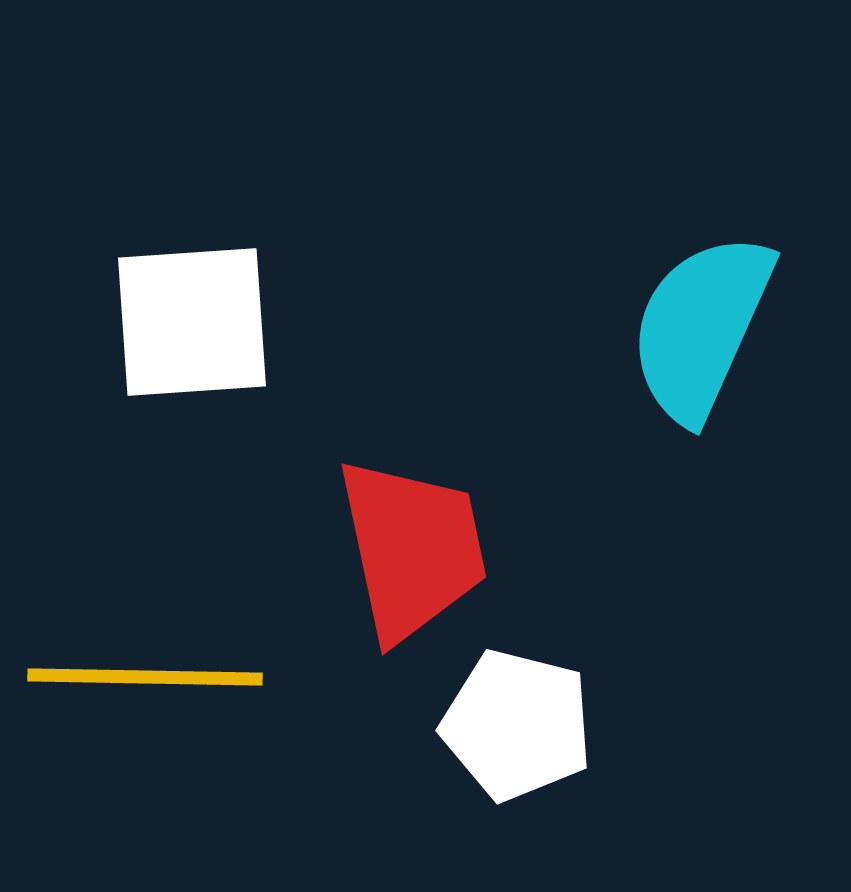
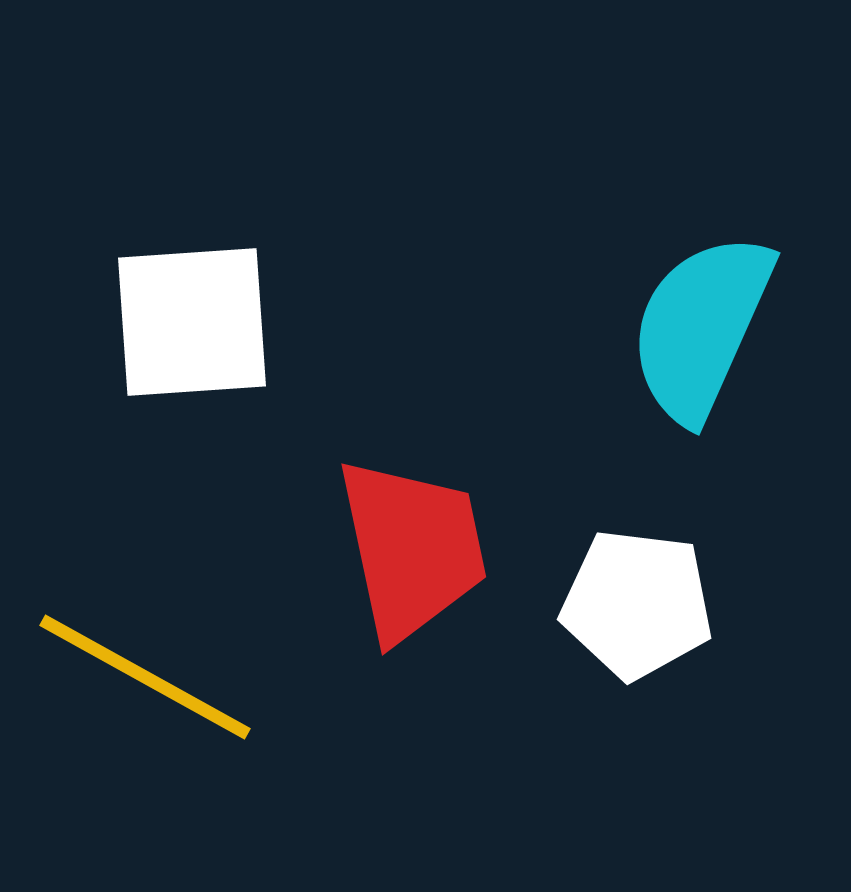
yellow line: rotated 28 degrees clockwise
white pentagon: moved 120 px right, 121 px up; rotated 7 degrees counterclockwise
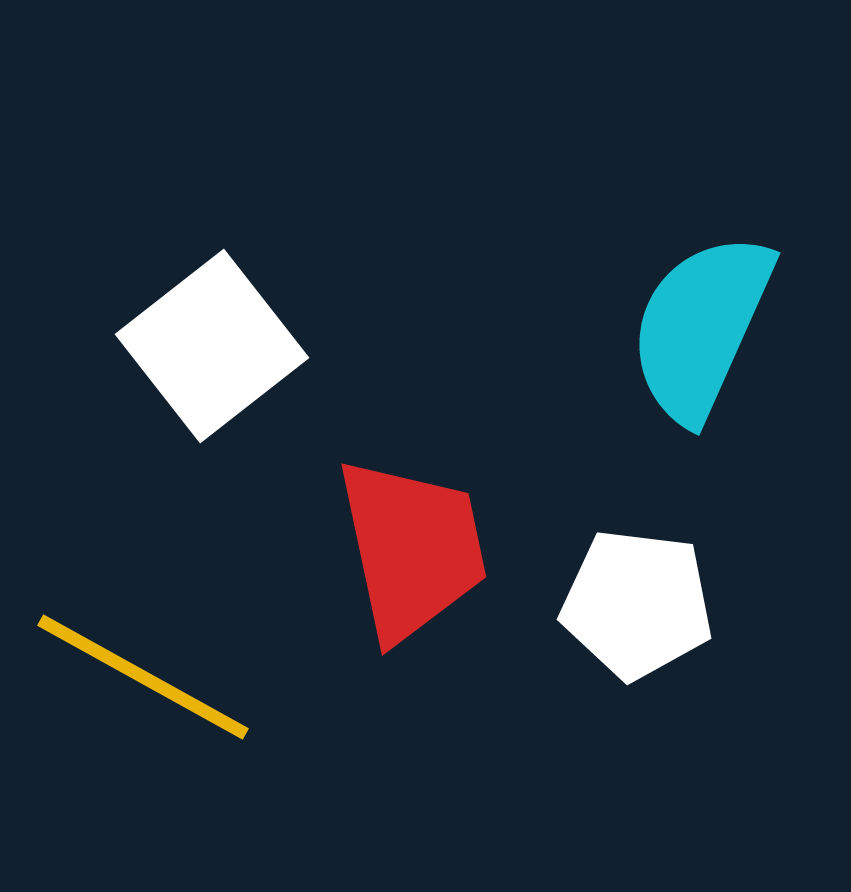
white square: moved 20 px right, 24 px down; rotated 34 degrees counterclockwise
yellow line: moved 2 px left
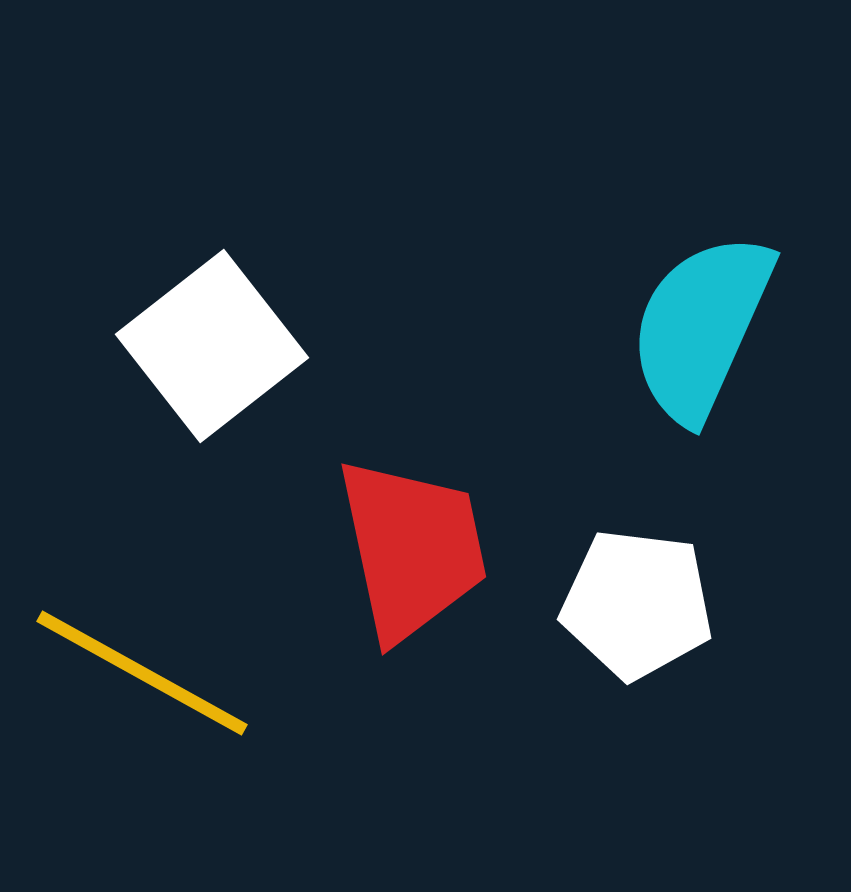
yellow line: moved 1 px left, 4 px up
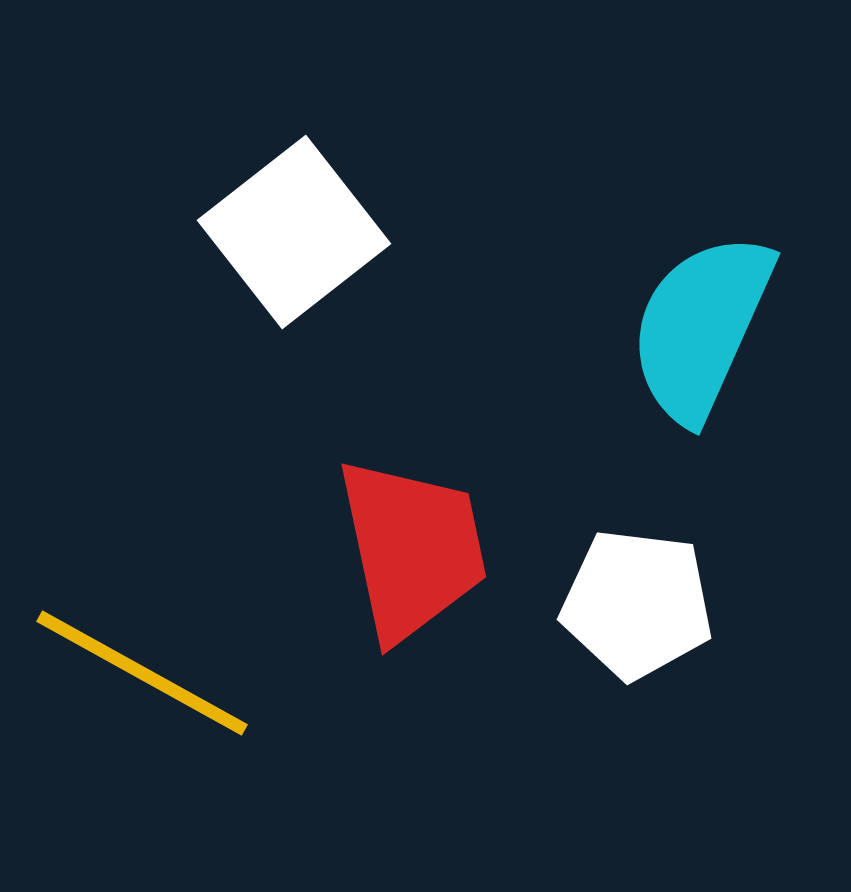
white square: moved 82 px right, 114 px up
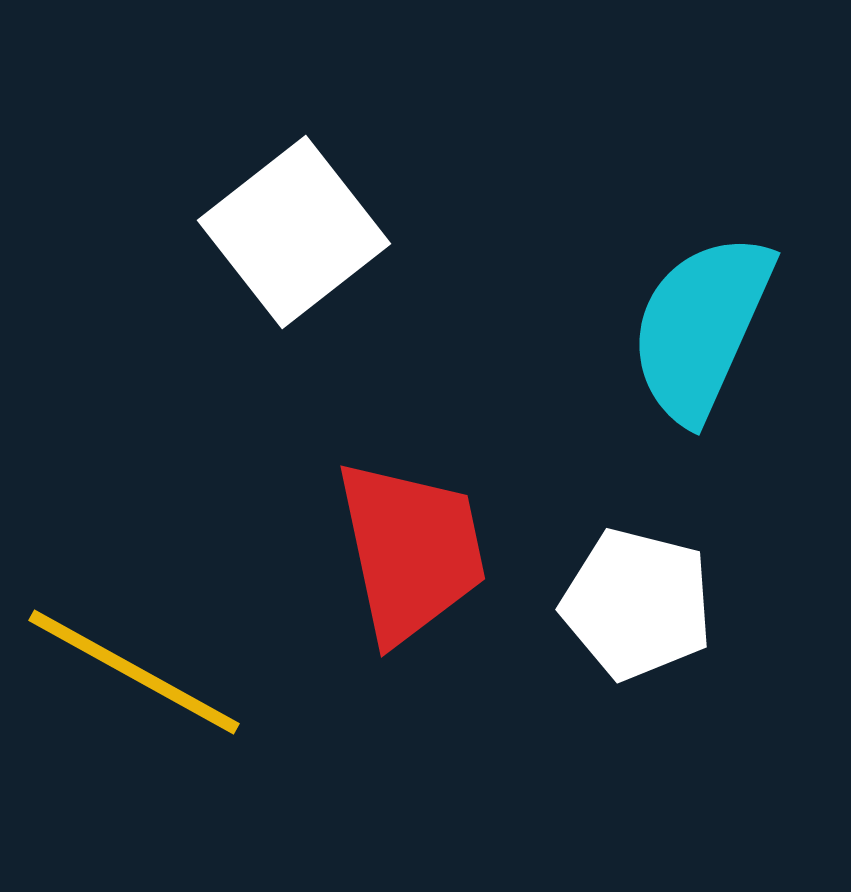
red trapezoid: moved 1 px left, 2 px down
white pentagon: rotated 7 degrees clockwise
yellow line: moved 8 px left, 1 px up
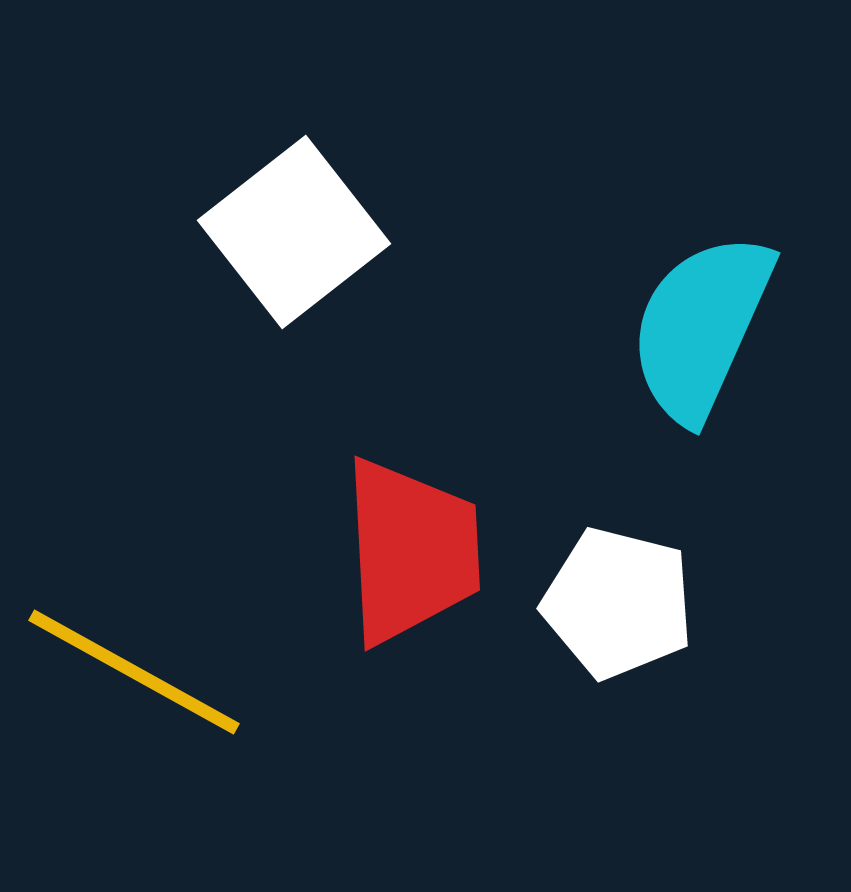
red trapezoid: rotated 9 degrees clockwise
white pentagon: moved 19 px left, 1 px up
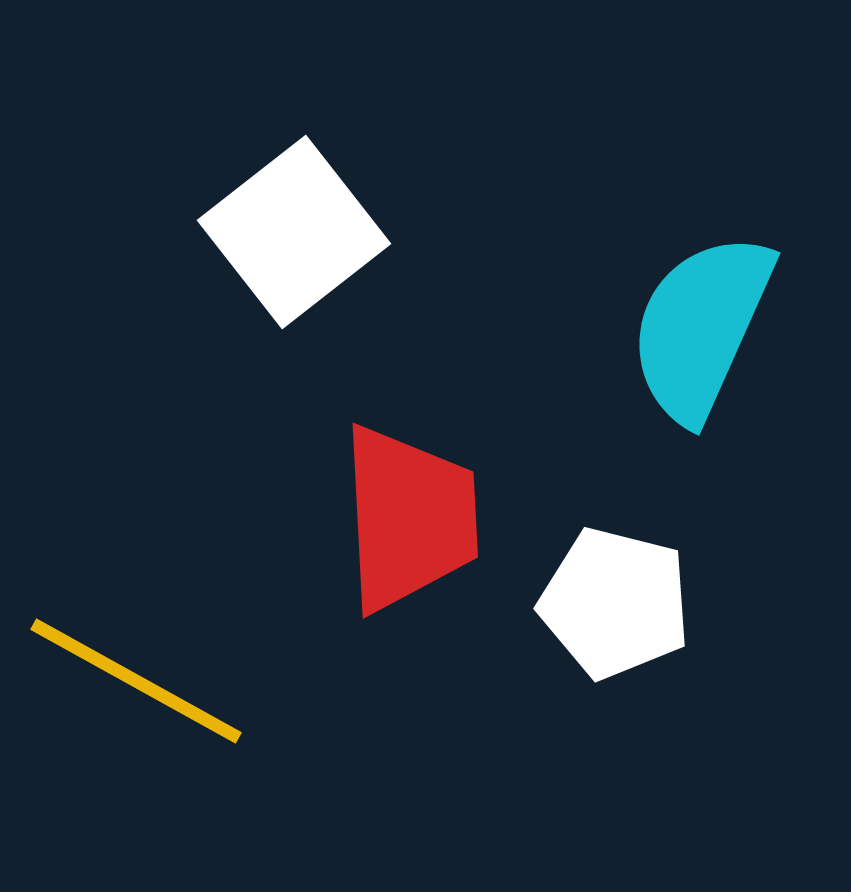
red trapezoid: moved 2 px left, 33 px up
white pentagon: moved 3 px left
yellow line: moved 2 px right, 9 px down
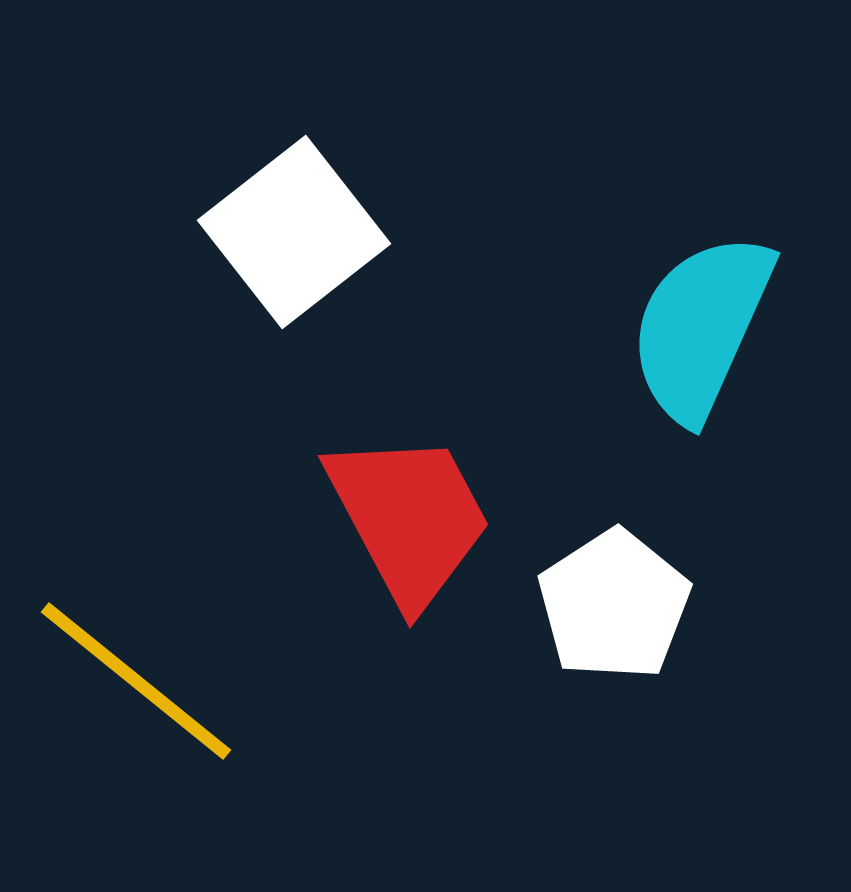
red trapezoid: rotated 25 degrees counterclockwise
white pentagon: moved 1 px left, 2 px down; rotated 25 degrees clockwise
yellow line: rotated 10 degrees clockwise
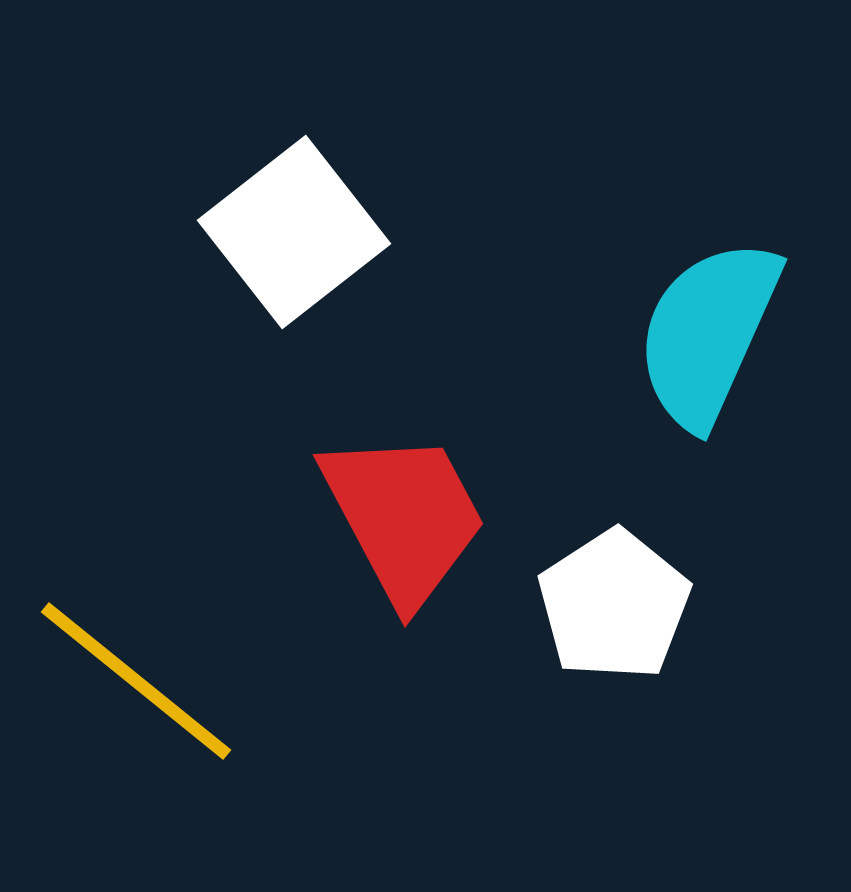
cyan semicircle: moved 7 px right, 6 px down
red trapezoid: moved 5 px left, 1 px up
